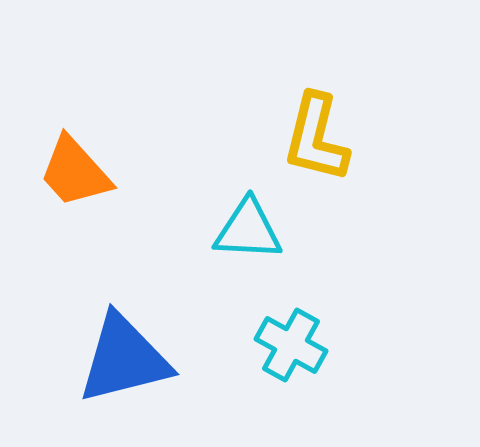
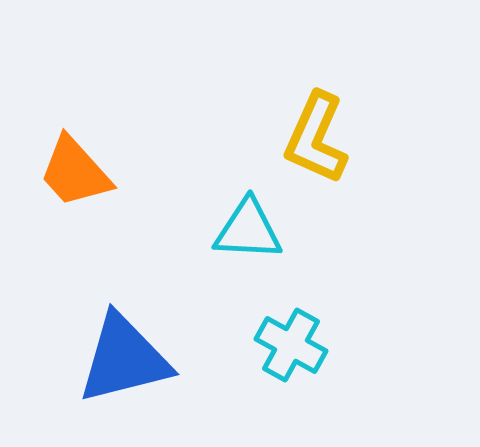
yellow L-shape: rotated 10 degrees clockwise
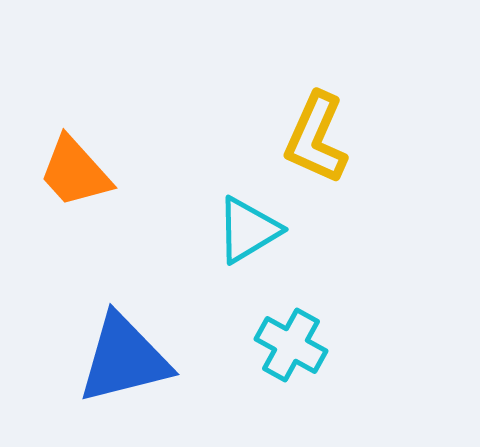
cyan triangle: rotated 34 degrees counterclockwise
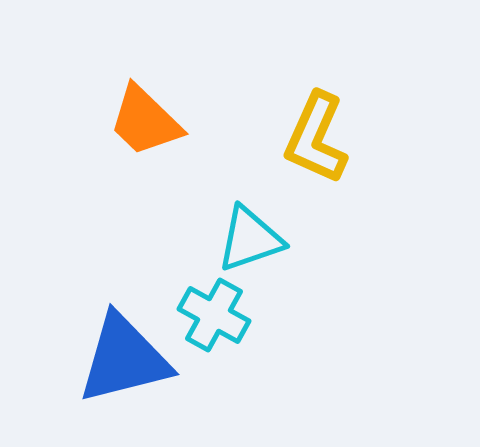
orange trapezoid: moved 70 px right, 51 px up; rotated 4 degrees counterclockwise
cyan triangle: moved 2 px right, 9 px down; rotated 12 degrees clockwise
cyan cross: moved 77 px left, 30 px up
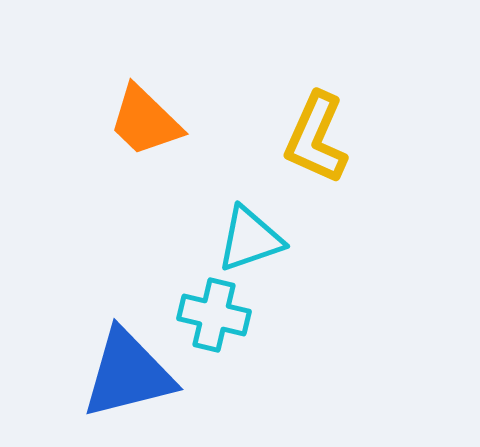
cyan cross: rotated 16 degrees counterclockwise
blue triangle: moved 4 px right, 15 px down
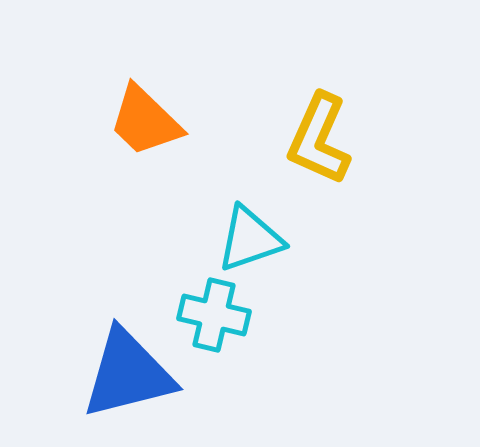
yellow L-shape: moved 3 px right, 1 px down
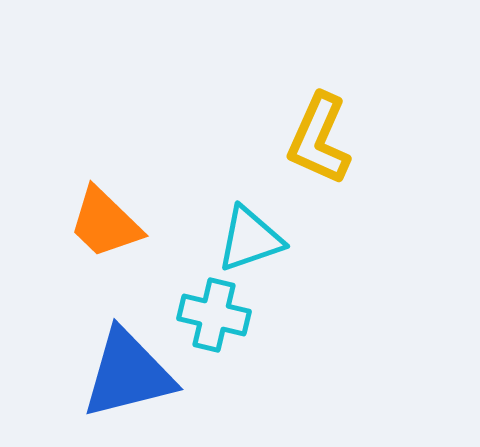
orange trapezoid: moved 40 px left, 102 px down
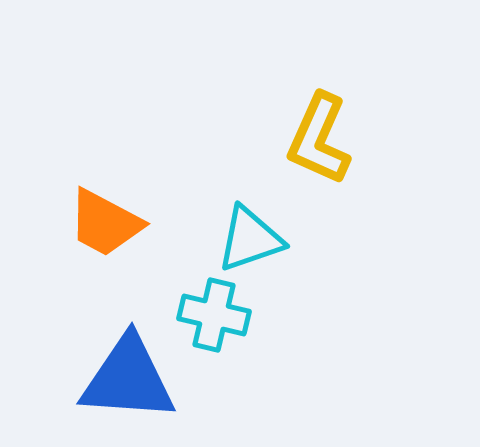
orange trapezoid: rotated 16 degrees counterclockwise
blue triangle: moved 5 px down; rotated 18 degrees clockwise
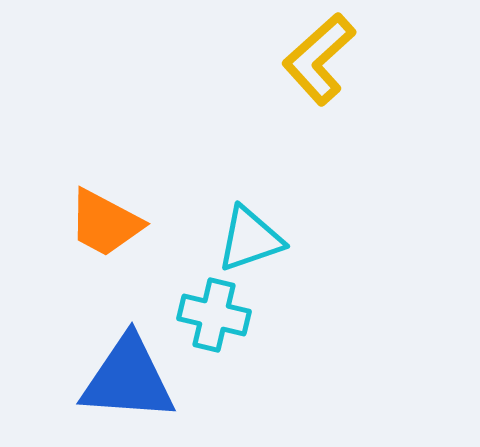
yellow L-shape: moved 80 px up; rotated 24 degrees clockwise
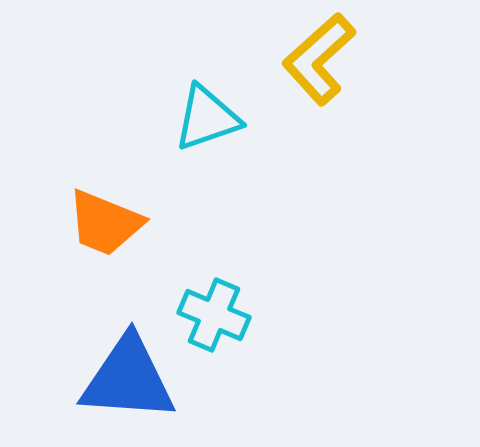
orange trapezoid: rotated 6 degrees counterclockwise
cyan triangle: moved 43 px left, 121 px up
cyan cross: rotated 10 degrees clockwise
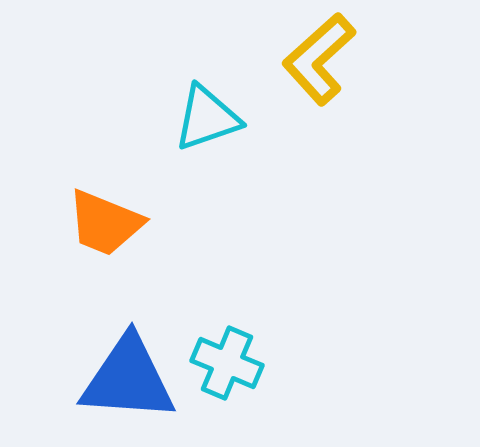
cyan cross: moved 13 px right, 48 px down
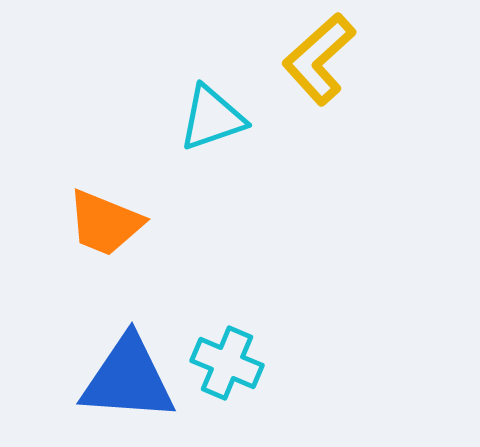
cyan triangle: moved 5 px right
